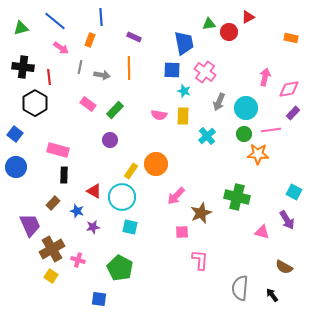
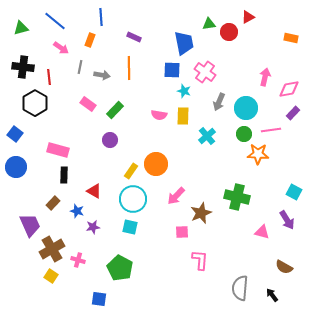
cyan circle at (122, 197): moved 11 px right, 2 px down
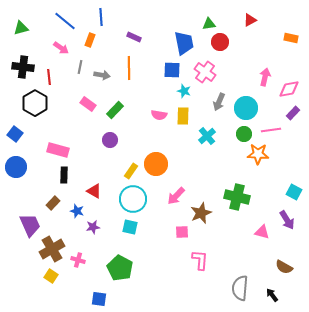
red triangle at (248, 17): moved 2 px right, 3 px down
blue line at (55, 21): moved 10 px right
red circle at (229, 32): moved 9 px left, 10 px down
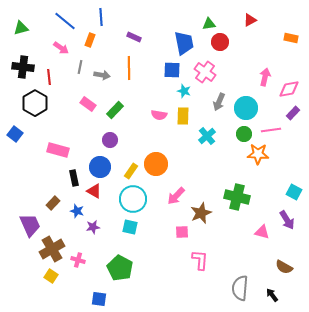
blue circle at (16, 167): moved 84 px right
black rectangle at (64, 175): moved 10 px right, 3 px down; rotated 14 degrees counterclockwise
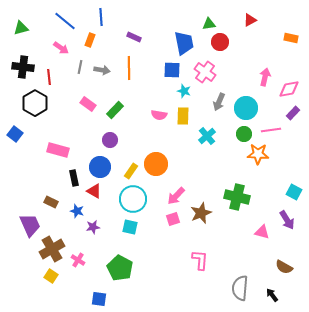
gray arrow at (102, 75): moved 5 px up
brown rectangle at (53, 203): moved 2 px left, 1 px up; rotated 72 degrees clockwise
pink square at (182, 232): moved 9 px left, 13 px up; rotated 16 degrees counterclockwise
pink cross at (78, 260): rotated 16 degrees clockwise
